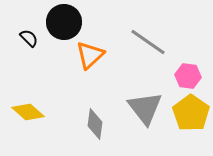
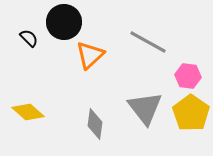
gray line: rotated 6 degrees counterclockwise
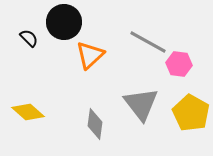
pink hexagon: moved 9 px left, 12 px up
gray triangle: moved 4 px left, 4 px up
yellow pentagon: rotated 6 degrees counterclockwise
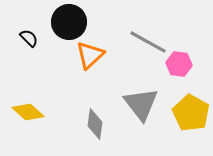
black circle: moved 5 px right
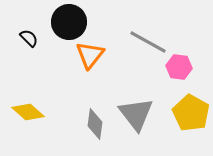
orange triangle: rotated 8 degrees counterclockwise
pink hexagon: moved 3 px down
gray triangle: moved 5 px left, 10 px down
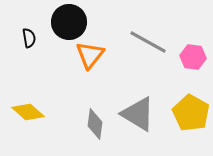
black semicircle: rotated 36 degrees clockwise
pink hexagon: moved 14 px right, 10 px up
gray triangle: moved 2 px right; rotated 21 degrees counterclockwise
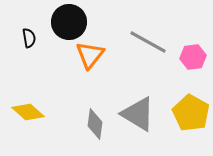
pink hexagon: rotated 15 degrees counterclockwise
